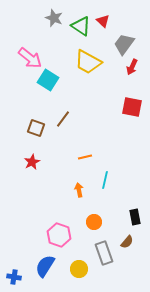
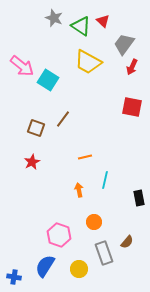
pink arrow: moved 8 px left, 8 px down
black rectangle: moved 4 px right, 19 px up
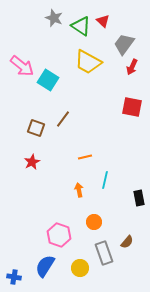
yellow circle: moved 1 px right, 1 px up
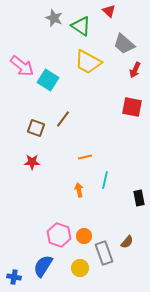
red triangle: moved 6 px right, 10 px up
gray trapezoid: rotated 85 degrees counterclockwise
red arrow: moved 3 px right, 3 px down
red star: rotated 28 degrees clockwise
orange circle: moved 10 px left, 14 px down
blue semicircle: moved 2 px left
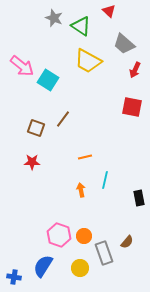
yellow trapezoid: moved 1 px up
orange arrow: moved 2 px right
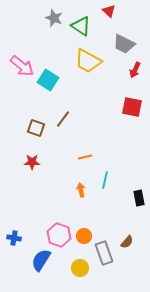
gray trapezoid: rotated 15 degrees counterclockwise
blue semicircle: moved 2 px left, 6 px up
blue cross: moved 39 px up
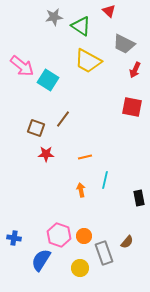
gray star: moved 1 px up; rotated 30 degrees counterclockwise
red star: moved 14 px right, 8 px up
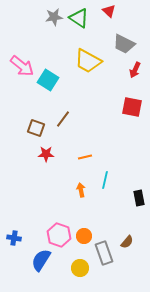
green triangle: moved 2 px left, 8 px up
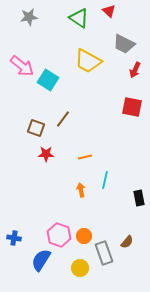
gray star: moved 25 px left
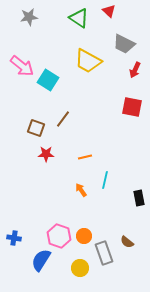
orange arrow: rotated 24 degrees counterclockwise
pink hexagon: moved 1 px down
brown semicircle: rotated 88 degrees clockwise
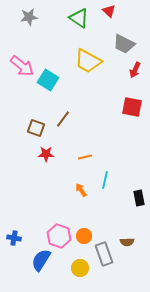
brown semicircle: rotated 40 degrees counterclockwise
gray rectangle: moved 1 px down
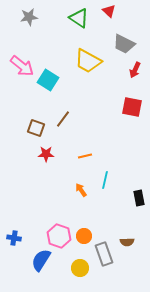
orange line: moved 1 px up
